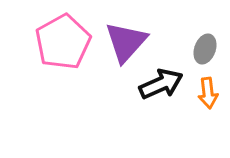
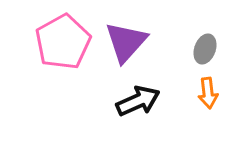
black arrow: moved 23 px left, 17 px down
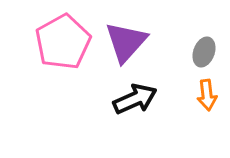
gray ellipse: moved 1 px left, 3 px down
orange arrow: moved 1 px left, 2 px down
black arrow: moved 3 px left, 2 px up
